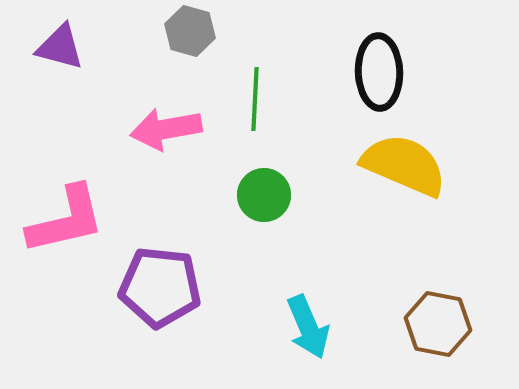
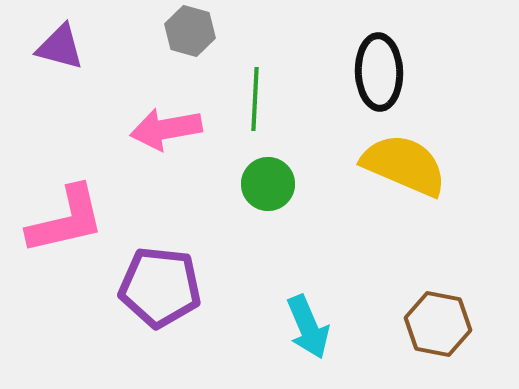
green circle: moved 4 px right, 11 px up
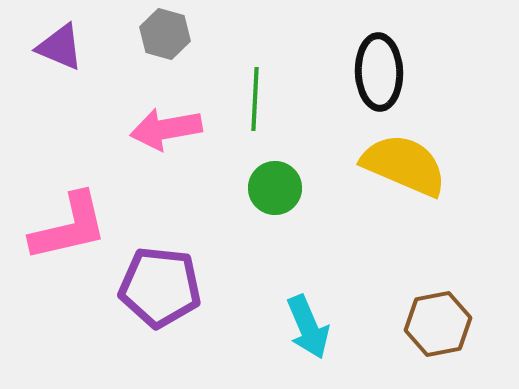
gray hexagon: moved 25 px left, 3 px down
purple triangle: rotated 8 degrees clockwise
green circle: moved 7 px right, 4 px down
pink L-shape: moved 3 px right, 7 px down
brown hexagon: rotated 22 degrees counterclockwise
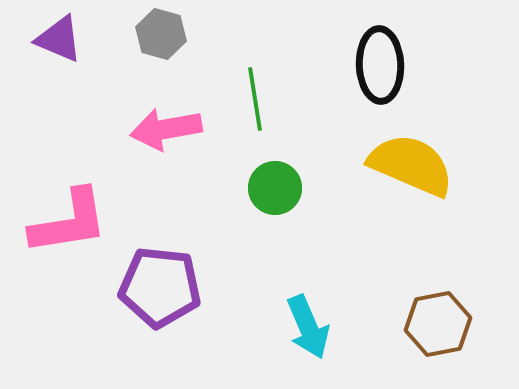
gray hexagon: moved 4 px left
purple triangle: moved 1 px left, 8 px up
black ellipse: moved 1 px right, 7 px up
green line: rotated 12 degrees counterclockwise
yellow semicircle: moved 7 px right
pink L-shape: moved 5 px up; rotated 4 degrees clockwise
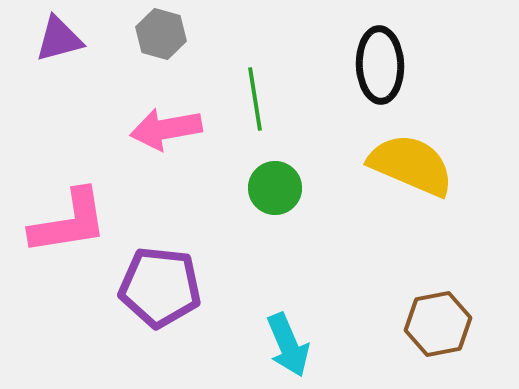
purple triangle: rotated 38 degrees counterclockwise
cyan arrow: moved 20 px left, 18 px down
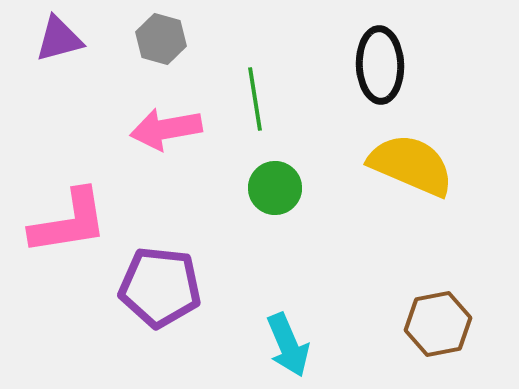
gray hexagon: moved 5 px down
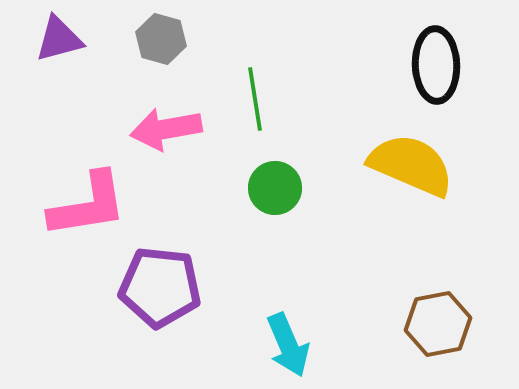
black ellipse: moved 56 px right
pink L-shape: moved 19 px right, 17 px up
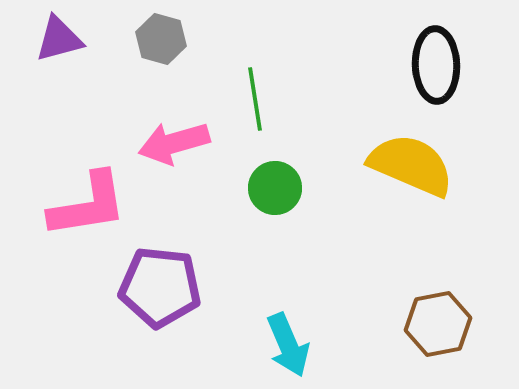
pink arrow: moved 8 px right, 14 px down; rotated 6 degrees counterclockwise
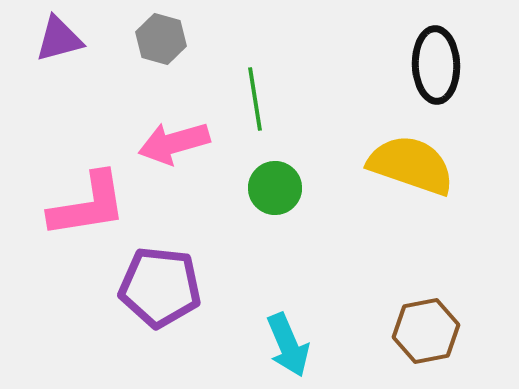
yellow semicircle: rotated 4 degrees counterclockwise
brown hexagon: moved 12 px left, 7 px down
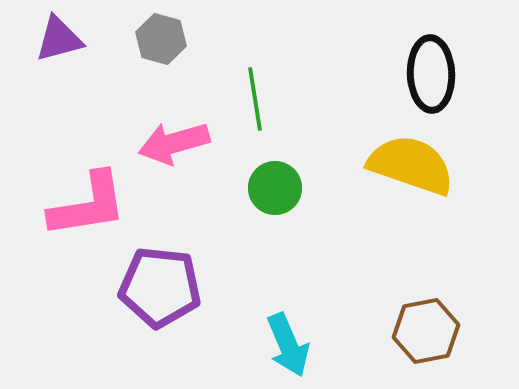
black ellipse: moved 5 px left, 9 px down
